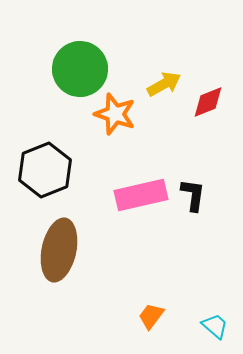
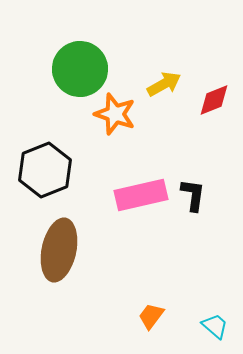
red diamond: moved 6 px right, 2 px up
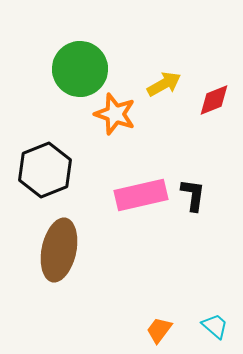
orange trapezoid: moved 8 px right, 14 px down
